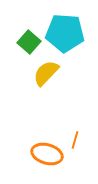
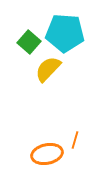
yellow semicircle: moved 2 px right, 4 px up
orange ellipse: rotated 28 degrees counterclockwise
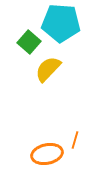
cyan pentagon: moved 4 px left, 10 px up
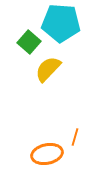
orange line: moved 3 px up
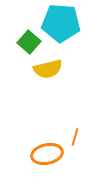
yellow semicircle: rotated 148 degrees counterclockwise
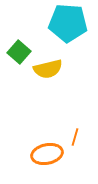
cyan pentagon: moved 7 px right
green square: moved 10 px left, 10 px down
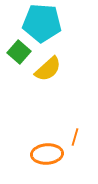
cyan pentagon: moved 26 px left
yellow semicircle: rotated 28 degrees counterclockwise
orange ellipse: rotated 8 degrees clockwise
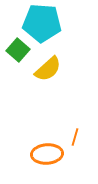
green square: moved 1 px left, 2 px up
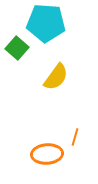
cyan pentagon: moved 4 px right
green square: moved 1 px left, 2 px up
yellow semicircle: moved 8 px right, 8 px down; rotated 12 degrees counterclockwise
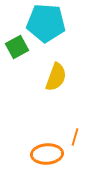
green square: moved 1 px up; rotated 20 degrees clockwise
yellow semicircle: rotated 16 degrees counterclockwise
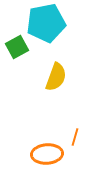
cyan pentagon: rotated 15 degrees counterclockwise
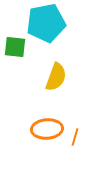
green square: moved 2 px left; rotated 35 degrees clockwise
orange ellipse: moved 25 px up
